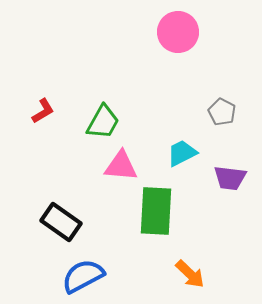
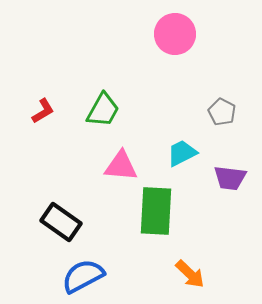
pink circle: moved 3 px left, 2 px down
green trapezoid: moved 12 px up
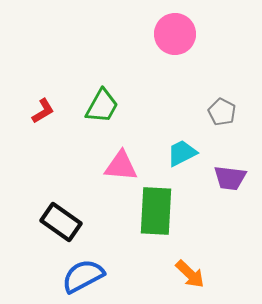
green trapezoid: moved 1 px left, 4 px up
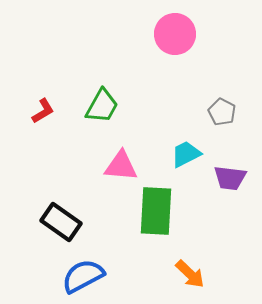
cyan trapezoid: moved 4 px right, 1 px down
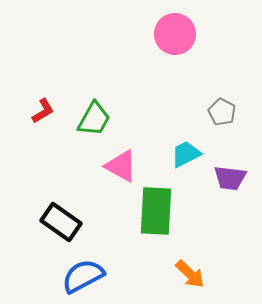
green trapezoid: moved 8 px left, 13 px down
pink triangle: rotated 24 degrees clockwise
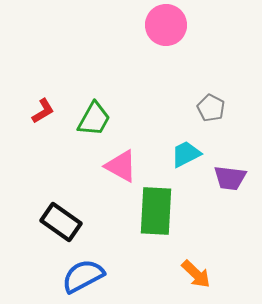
pink circle: moved 9 px left, 9 px up
gray pentagon: moved 11 px left, 4 px up
orange arrow: moved 6 px right
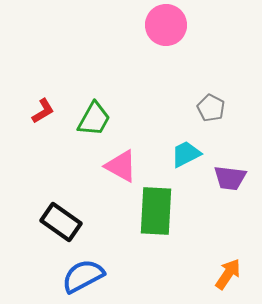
orange arrow: moved 32 px right; rotated 100 degrees counterclockwise
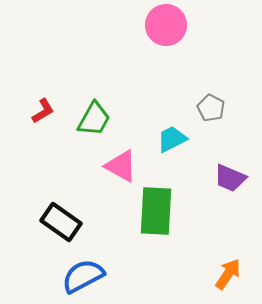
cyan trapezoid: moved 14 px left, 15 px up
purple trapezoid: rotated 16 degrees clockwise
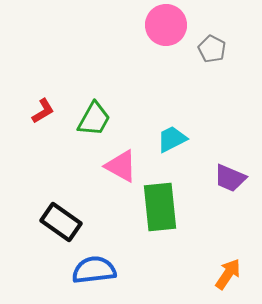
gray pentagon: moved 1 px right, 59 px up
green rectangle: moved 4 px right, 4 px up; rotated 9 degrees counterclockwise
blue semicircle: moved 11 px right, 6 px up; rotated 21 degrees clockwise
